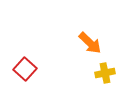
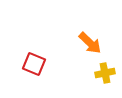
red square: moved 9 px right, 5 px up; rotated 20 degrees counterclockwise
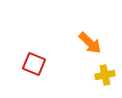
yellow cross: moved 2 px down
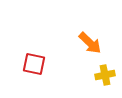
red square: rotated 10 degrees counterclockwise
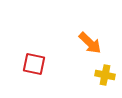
yellow cross: rotated 24 degrees clockwise
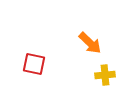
yellow cross: rotated 18 degrees counterclockwise
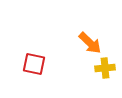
yellow cross: moved 7 px up
